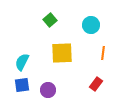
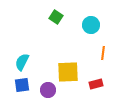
green square: moved 6 px right, 3 px up; rotated 16 degrees counterclockwise
yellow square: moved 6 px right, 19 px down
red rectangle: rotated 40 degrees clockwise
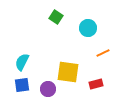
cyan circle: moved 3 px left, 3 px down
orange line: rotated 56 degrees clockwise
yellow square: rotated 10 degrees clockwise
purple circle: moved 1 px up
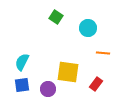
orange line: rotated 32 degrees clockwise
red rectangle: rotated 40 degrees counterclockwise
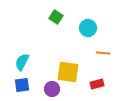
red rectangle: moved 1 px right; rotated 40 degrees clockwise
purple circle: moved 4 px right
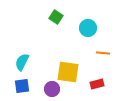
blue square: moved 1 px down
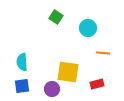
cyan semicircle: rotated 30 degrees counterclockwise
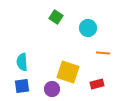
yellow square: rotated 10 degrees clockwise
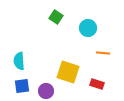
cyan semicircle: moved 3 px left, 1 px up
red rectangle: rotated 32 degrees clockwise
purple circle: moved 6 px left, 2 px down
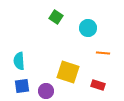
red rectangle: moved 1 px right, 1 px down
